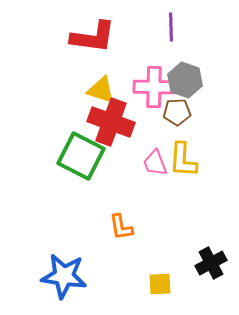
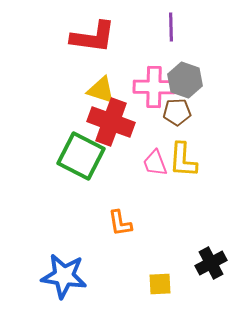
orange L-shape: moved 1 px left, 4 px up
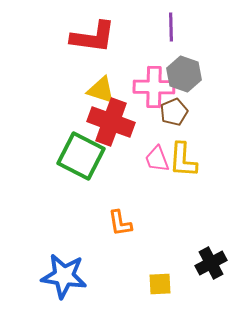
gray hexagon: moved 1 px left, 6 px up
brown pentagon: moved 3 px left; rotated 20 degrees counterclockwise
pink trapezoid: moved 2 px right, 4 px up
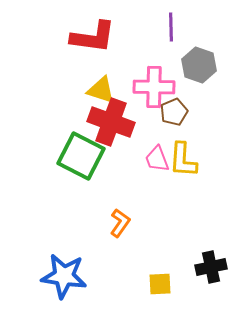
gray hexagon: moved 15 px right, 9 px up
orange L-shape: rotated 136 degrees counterclockwise
black cross: moved 4 px down; rotated 16 degrees clockwise
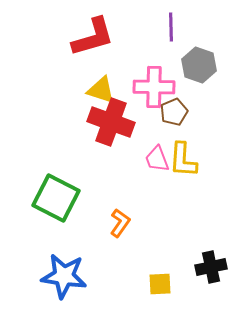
red L-shape: rotated 24 degrees counterclockwise
green square: moved 25 px left, 42 px down
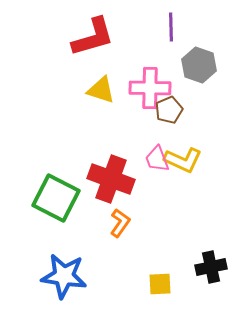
pink cross: moved 4 px left, 1 px down
brown pentagon: moved 5 px left, 2 px up
red cross: moved 57 px down
yellow L-shape: rotated 69 degrees counterclockwise
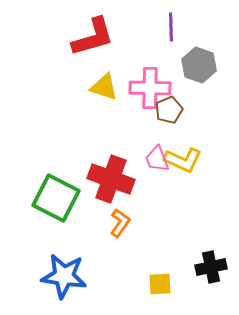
yellow triangle: moved 3 px right, 3 px up
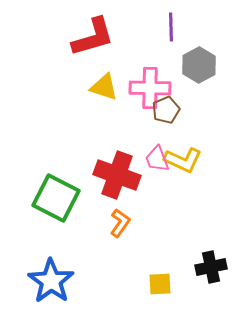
gray hexagon: rotated 12 degrees clockwise
brown pentagon: moved 3 px left
red cross: moved 6 px right, 4 px up
blue star: moved 13 px left, 5 px down; rotated 27 degrees clockwise
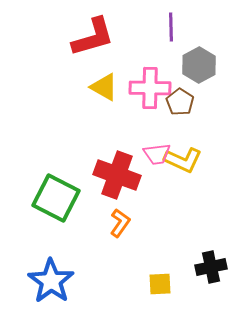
yellow triangle: rotated 12 degrees clockwise
brown pentagon: moved 14 px right, 8 px up; rotated 16 degrees counterclockwise
pink trapezoid: moved 5 px up; rotated 76 degrees counterclockwise
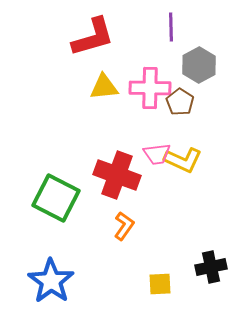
yellow triangle: rotated 36 degrees counterclockwise
orange L-shape: moved 4 px right, 3 px down
